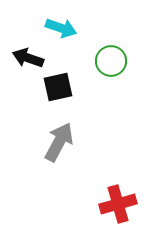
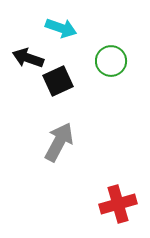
black square: moved 6 px up; rotated 12 degrees counterclockwise
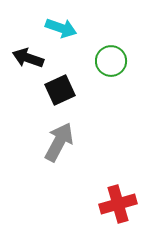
black square: moved 2 px right, 9 px down
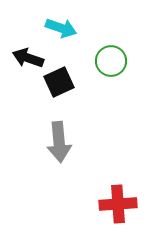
black square: moved 1 px left, 8 px up
gray arrow: rotated 147 degrees clockwise
red cross: rotated 12 degrees clockwise
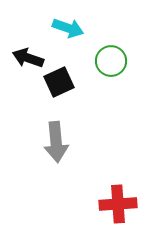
cyan arrow: moved 7 px right
gray arrow: moved 3 px left
